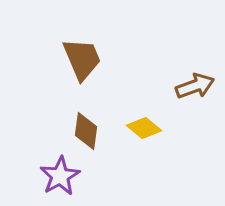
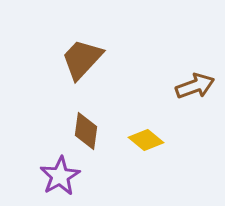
brown trapezoid: rotated 114 degrees counterclockwise
yellow diamond: moved 2 px right, 12 px down
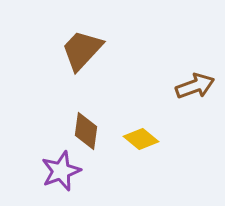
brown trapezoid: moved 9 px up
yellow diamond: moved 5 px left, 1 px up
purple star: moved 1 px right, 5 px up; rotated 9 degrees clockwise
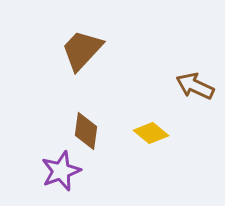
brown arrow: rotated 135 degrees counterclockwise
yellow diamond: moved 10 px right, 6 px up
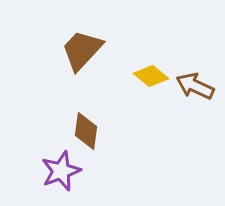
yellow diamond: moved 57 px up
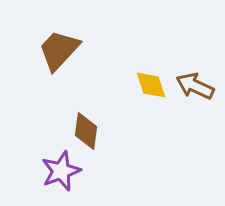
brown trapezoid: moved 23 px left
yellow diamond: moved 9 px down; rotated 32 degrees clockwise
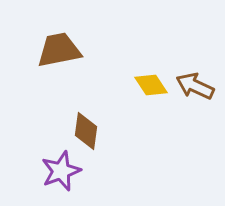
brown trapezoid: rotated 36 degrees clockwise
yellow diamond: rotated 16 degrees counterclockwise
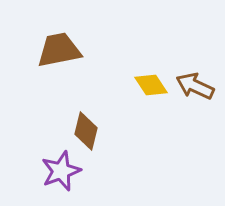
brown diamond: rotated 6 degrees clockwise
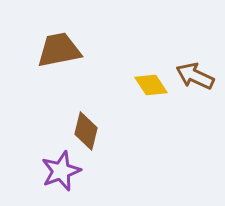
brown arrow: moved 10 px up
